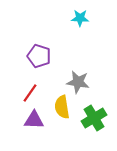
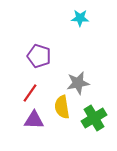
gray star: moved 1 px down; rotated 20 degrees counterclockwise
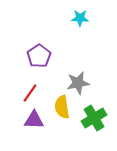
purple pentagon: rotated 20 degrees clockwise
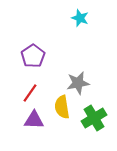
cyan star: rotated 18 degrees clockwise
purple pentagon: moved 6 px left
